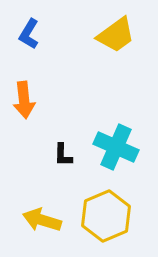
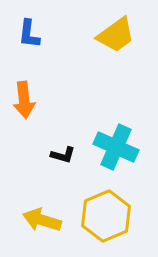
blue L-shape: rotated 24 degrees counterclockwise
black L-shape: rotated 75 degrees counterclockwise
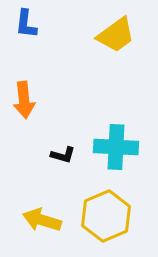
blue L-shape: moved 3 px left, 10 px up
cyan cross: rotated 21 degrees counterclockwise
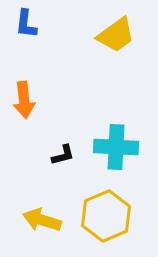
black L-shape: rotated 30 degrees counterclockwise
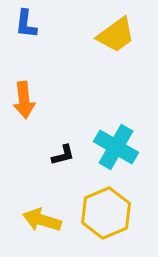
cyan cross: rotated 27 degrees clockwise
yellow hexagon: moved 3 px up
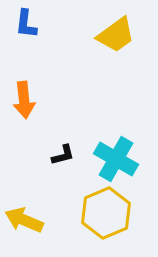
cyan cross: moved 12 px down
yellow arrow: moved 18 px left; rotated 6 degrees clockwise
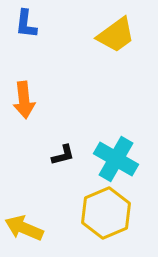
yellow arrow: moved 8 px down
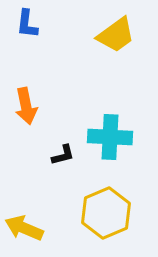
blue L-shape: moved 1 px right
orange arrow: moved 2 px right, 6 px down; rotated 6 degrees counterclockwise
cyan cross: moved 6 px left, 22 px up; rotated 27 degrees counterclockwise
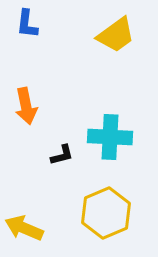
black L-shape: moved 1 px left
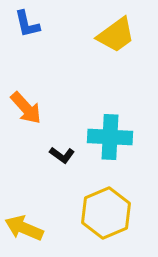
blue L-shape: rotated 20 degrees counterclockwise
orange arrow: moved 2 px down; rotated 30 degrees counterclockwise
black L-shape: rotated 50 degrees clockwise
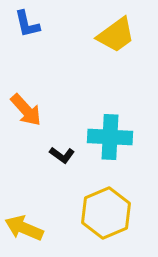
orange arrow: moved 2 px down
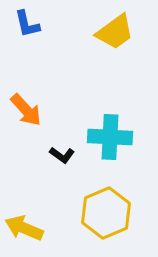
yellow trapezoid: moved 1 px left, 3 px up
